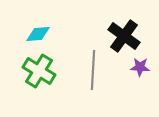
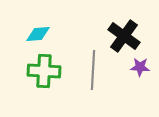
green cross: moved 5 px right; rotated 28 degrees counterclockwise
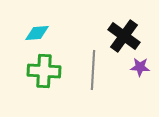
cyan diamond: moved 1 px left, 1 px up
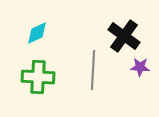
cyan diamond: rotated 20 degrees counterclockwise
green cross: moved 6 px left, 6 px down
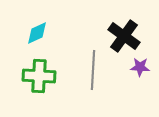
green cross: moved 1 px right, 1 px up
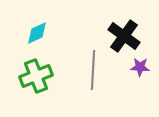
green cross: moved 3 px left; rotated 24 degrees counterclockwise
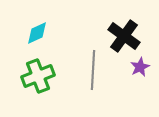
purple star: rotated 30 degrees counterclockwise
green cross: moved 2 px right
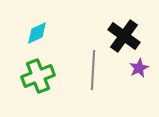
purple star: moved 1 px left, 1 px down
